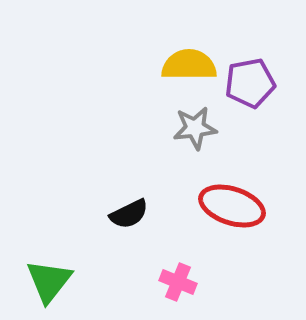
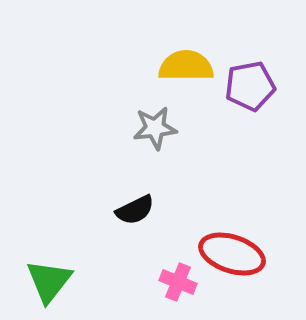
yellow semicircle: moved 3 px left, 1 px down
purple pentagon: moved 3 px down
gray star: moved 40 px left
red ellipse: moved 48 px down
black semicircle: moved 6 px right, 4 px up
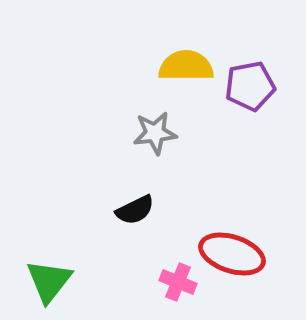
gray star: moved 5 px down
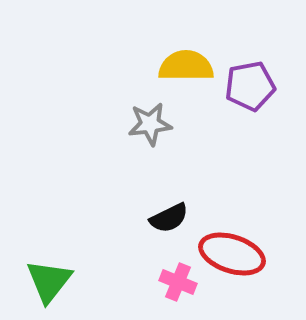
gray star: moved 5 px left, 9 px up
black semicircle: moved 34 px right, 8 px down
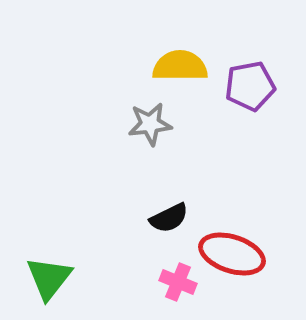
yellow semicircle: moved 6 px left
green triangle: moved 3 px up
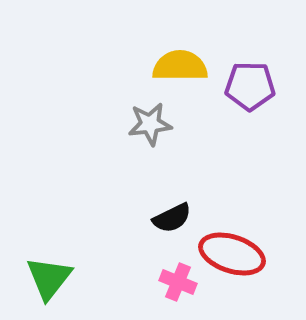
purple pentagon: rotated 12 degrees clockwise
black semicircle: moved 3 px right
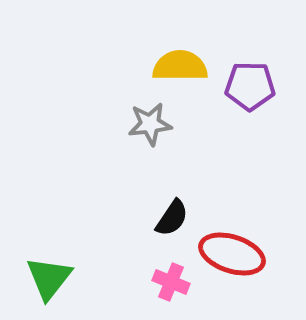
black semicircle: rotated 30 degrees counterclockwise
pink cross: moved 7 px left
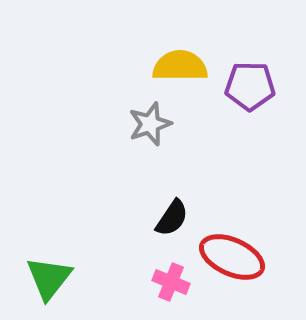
gray star: rotated 12 degrees counterclockwise
red ellipse: moved 3 px down; rotated 6 degrees clockwise
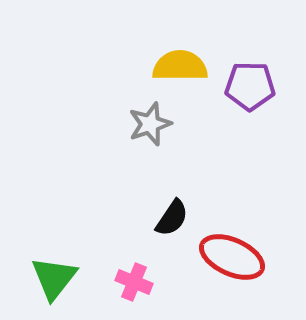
green triangle: moved 5 px right
pink cross: moved 37 px left
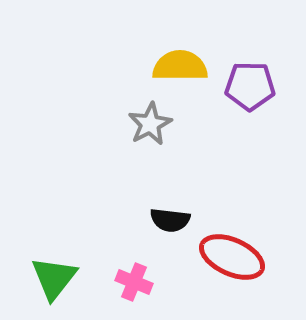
gray star: rotated 9 degrees counterclockwise
black semicircle: moved 2 px left, 2 px down; rotated 63 degrees clockwise
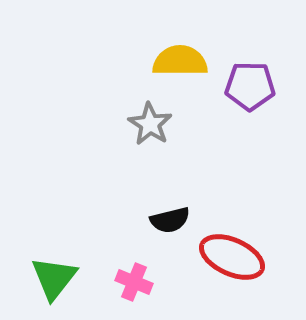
yellow semicircle: moved 5 px up
gray star: rotated 12 degrees counterclockwise
black semicircle: rotated 21 degrees counterclockwise
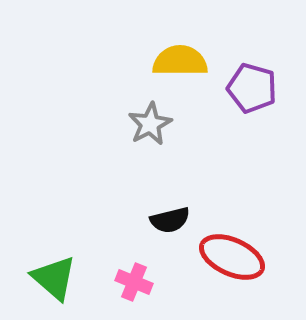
purple pentagon: moved 2 px right, 2 px down; rotated 15 degrees clockwise
gray star: rotated 12 degrees clockwise
green triangle: rotated 27 degrees counterclockwise
